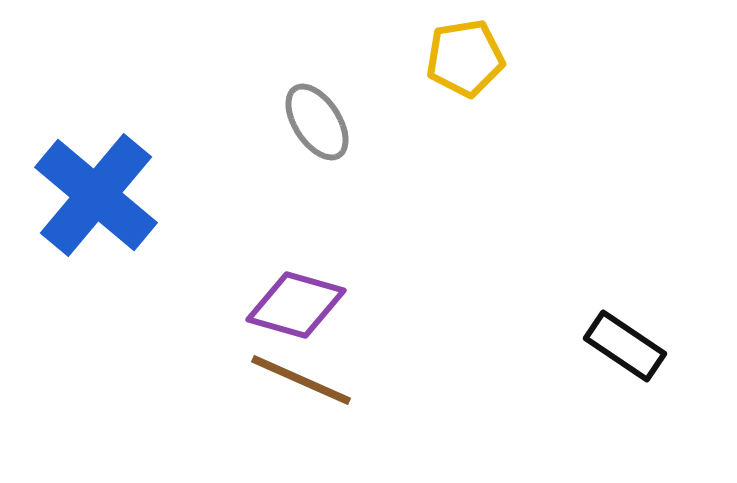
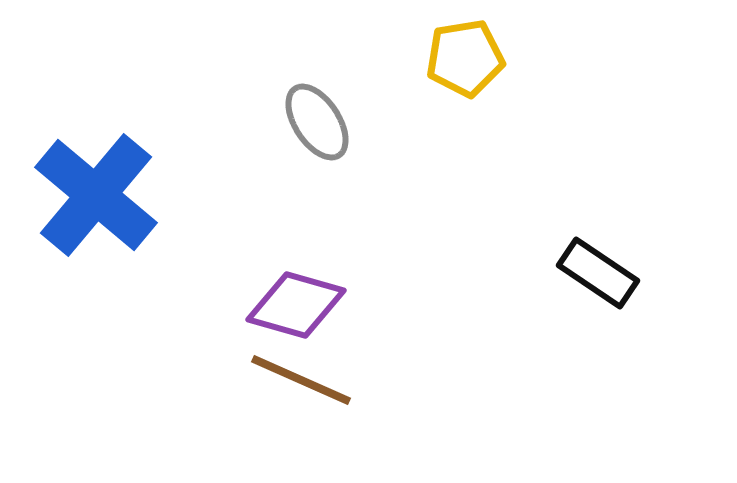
black rectangle: moved 27 px left, 73 px up
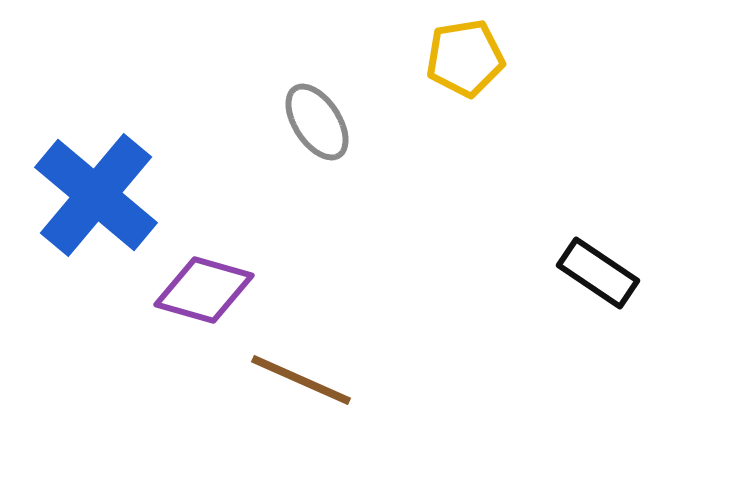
purple diamond: moved 92 px left, 15 px up
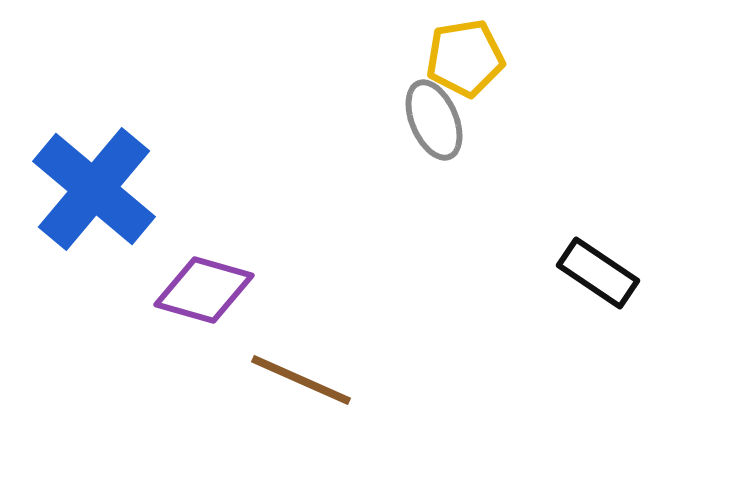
gray ellipse: moved 117 px right, 2 px up; rotated 10 degrees clockwise
blue cross: moved 2 px left, 6 px up
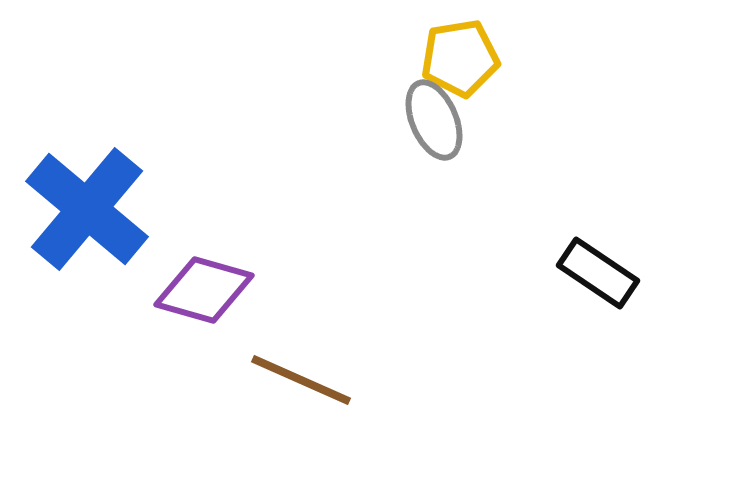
yellow pentagon: moved 5 px left
blue cross: moved 7 px left, 20 px down
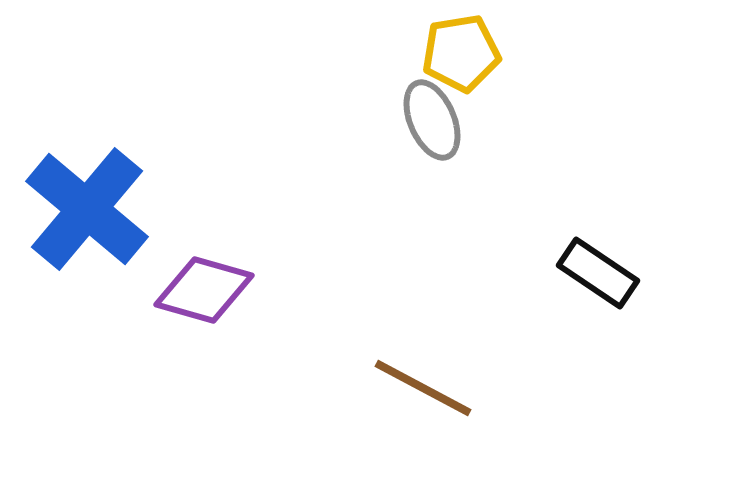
yellow pentagon: moved 1 px right, 5 px up
gray ellipse: moved 2 px left
brown line: moved 122 px right, 8 px down; rotated 4 degrees clockwise
